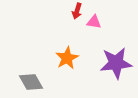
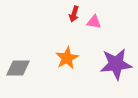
red arrow: moved 3 px left, 3 px down
purple star: moved 1 px down
gray diamond: moved 13 px left, 14 px up; rotated 60 degrees counterclockwise
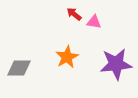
red arrow: rotated 112 degrees clockwise
orange star: moved 1 px up
gray diamond: moved 1 px right
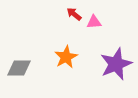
pink triangle: rotated 14 degrees counterclockwise
orange star: moved 1 px left
purple star: rotated 16 degrees counterclockwise
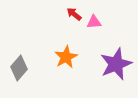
gray diamond: rotated 50 degrees counterclockwise
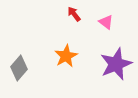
red arrow: rotated 14 degrees clockwise
pink triangle: moved 12 px right; rotated 42 degrees clockwise
orange star: moved 1 px up
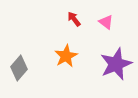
red arrow: moved 5 px down
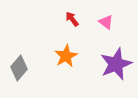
red arrow: moved 2 px left
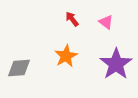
purple star: rotated 12 degrees counterclockwise
gray diamond: rotated 45 degrees clockwise
